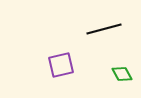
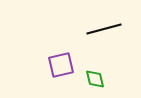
green diamond: moved 27 px left, 5 px down; rotated 15 degrees clockwise
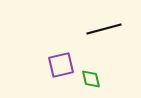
green diamond: moved 4 px left
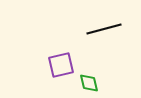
green diamond: moved 2 px left, 4 px down
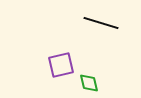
black line: moved 3 px left, 6 px up; rotated 32 degrees clockwise
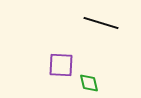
purple square: rotated 16 degrees clockwise
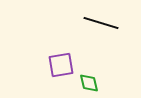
purple square: rotated 12 degrees counterclockwise
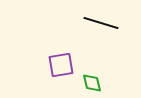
green diamond: moved 3 px right
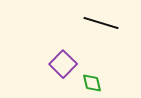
purple square: moved 2 px right, 1 px up; rotated 36 degrees counterclockwise
